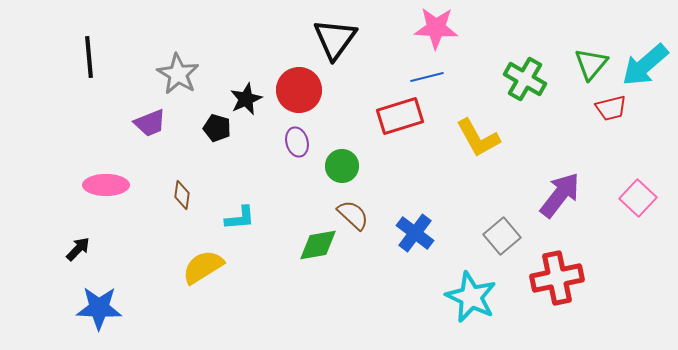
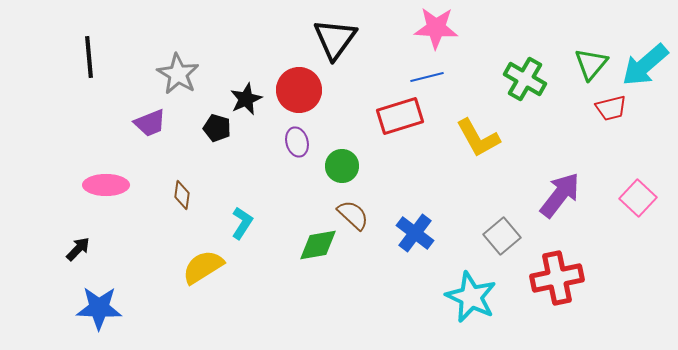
cyan L-shape: moved 2 px right, 5 px down; rotated 52 degrees counterclockwise
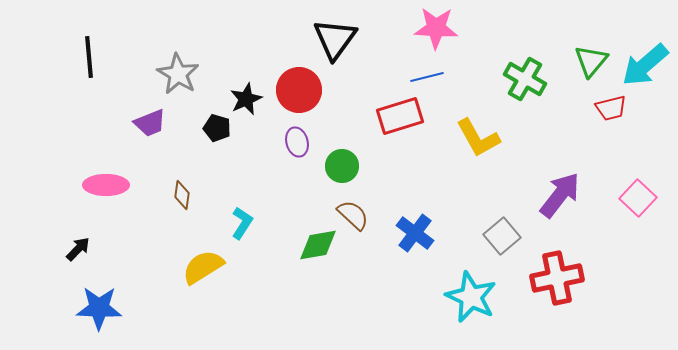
green triangle: moved 3 px up
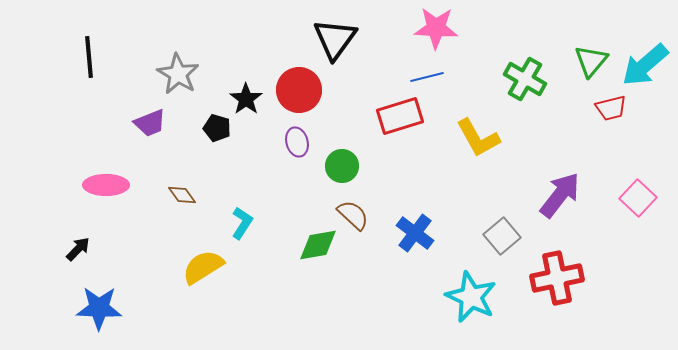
black star: rotated 12 degrees counterclockwise
brown diamond: rotated 44 degrees counterclockwise
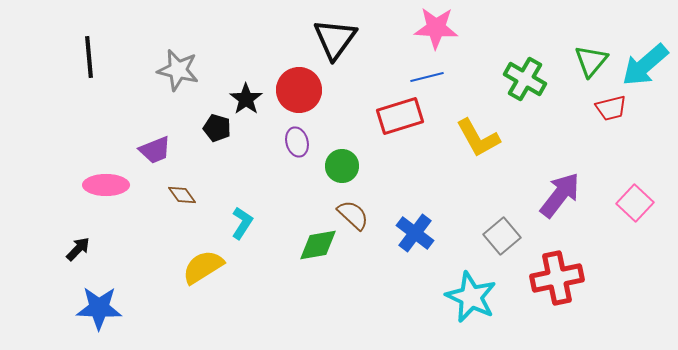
gray star: moved 4 px up; rotated 18 degrees counterclockwise
purple trapezoid: moved 5 px right, 27 px down
pink square: moved 3 px left, 5 px down
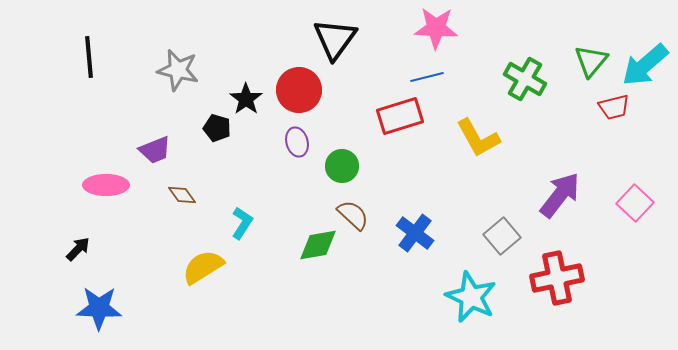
red trapezoid: moved 3 px right, 1 px up
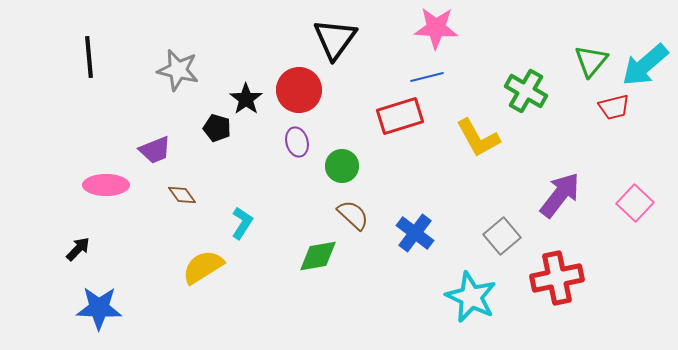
green cross: moved 1 px right, 12 px down
green diamond: moved 11 px down
